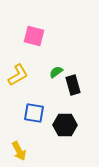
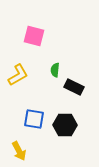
green semicircle: moved 1 px left, 2 px up; rotated 48 degrees counterclockwise
black rectangle: moved 1 px right, 2 px down; rotated 48 degrees counterclockwise
blue square: moved 6 px down
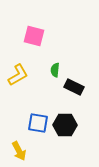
blue square: moved 4 px right, 4 px down
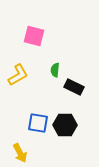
yellow arrow: moved 1 px right, 2 px down
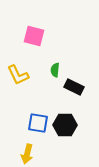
yellow L-shape: rotated 95 degrees clockwise
yellow arrow: moved 7 px right, 1 px down; rotated 42 degrees clockwise
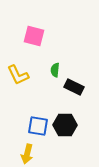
blue square: moved 3 px down
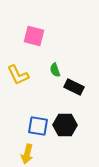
green semicircle: rotated 24 degrees counterclockwise
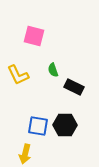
green semicircle: moved 2 px left
yellow arrow: moved 2 px left
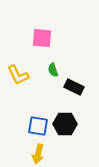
pink square: moved 8 px right, 2 px down; rotated 10 degrees counterclockwise
black hexagon: moved 1 px up
yellow arrow: moved 13 px right
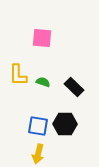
green semicircle: moved 10 px left, 12 px down; rotated 128 degrees clockwise
yellow L-shape: rotated 25 degrees clockwise
black rectangle: rotated 18 degrees clockwise
